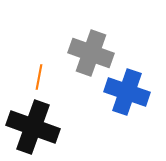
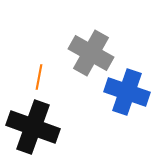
gray cross: rotated 9 degrees clockwise
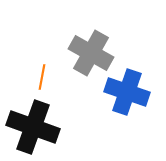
orange line: moved 3 px right
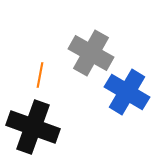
orange line: moved 2 px left, 2 px up
blue cross: rotated 12 degrees clockwise
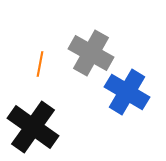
orange line: moved 11 px up
black cross: rotated 15 degrees clockwise
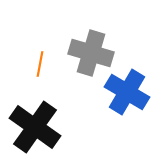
gray cross: rotated 12 degrees counterclockwise
black cross: moved 2 px right
